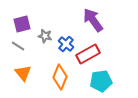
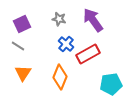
purple square: rotated 12 degrees counterclockwise
gray star: moved 14 px right, 17 px up
orange triangle: rotated 12 degrees clockwise
cyan pentagon: moved 10 px right, 3 px down
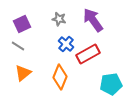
orange triangle: rotated 18 degrees clockwise
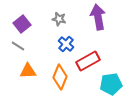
purple arrow: moved 5 px right, 3 px up; rotated 25 degrees clockwise
purple square: rotated 12 degrees counterclockwise
red rectangle: moved 7 px down
orange triangle: moved 5 px right, 2 px up; rotated 36 degrees clockwise
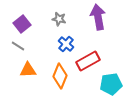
orange triangle: moved 1 px up
orange diamond: moved 1 px up
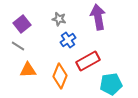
blue cross: moved 2 px right, 4 px up; rotated 14 degrees clockwise
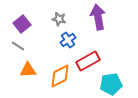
orange diamond: rotated 40 degrees clockwise
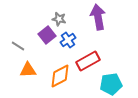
purple square: moved 25 px right, 11 px down
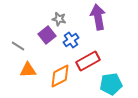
blue cross: moved 3 px right
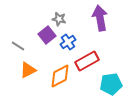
purple arrow: moved 2 px right, 1 px down
blue cross: moved 3 px left, 2 px down
red rectangle: moved 1 px left
orange triangle: rotated 24 degrees counterclockwise
